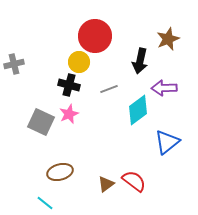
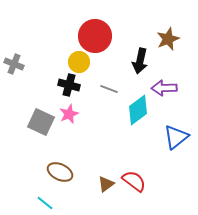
gray cross: rotated 36 degrees clockwise
gray line: rotated 42 degrees clockwise
blue triangle: moved 9 px right, 5 px up
brown ellipse: rotated 40 degrees clockwise
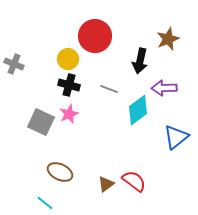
yellow circle: moved 11 px left, 3 px up
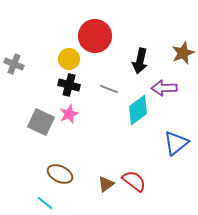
brown star: moved 15 px right, 14 px down
yellow circle: moved 1 px right
blue triangle: moved 6 px down
brown ellipse: moved 2 px down
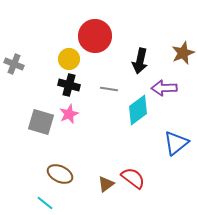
gray line: rotated 12 degrees counterclockwise
gray square: rotated 8 degrees counterclockwise
red semicircle: moved 1 px left, 3 px up
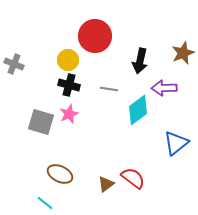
yellow circle: moved 1 px left, 1 px down
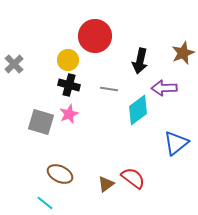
gray cross: rotated 24 degrees clockwise
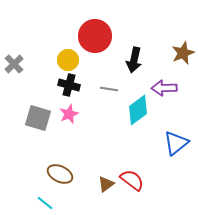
black arrow: moved 6 px left, 1 px up
gray square: moved 3 px left, 4 px up
red semicircle: moved 1 px left, 2 px down
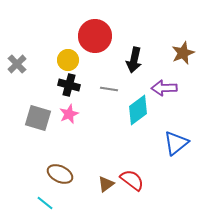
gray cross: moved 3 px right
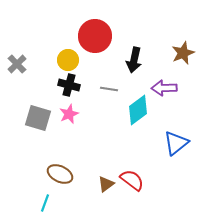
cyan line: rotated 72 degrees clockwise
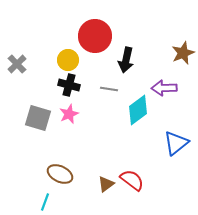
black arrow: moved 8 px left
cyan line: moved 1 px up
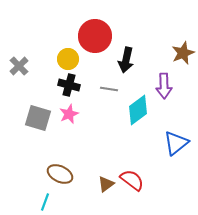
yellow circle: moved 1 px up
gray cross: moved 2 px right, 2 px down
purple arrow: moved 2 px up; rotated 90 degrees counterclockwise
